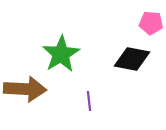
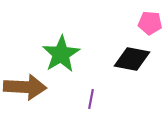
pink pentagon: moved 1 px left
brown arrow: moved 2 px up
purple line: moved 2 px right, 2 px up; rotated 18 degrees clockwise
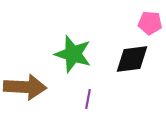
green star: moved 12 px right; rotated 24 degrees counterclockwise
black diamond: rotated 18 degrees counterclockwise
purple line: moved 3 px left
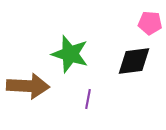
green star: moved 3 px left
black diamond: moved 2 px right, 2 px down
brown arrow: moved 3 px right, 1 px up
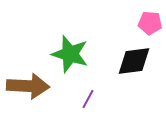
purple line: rotated 18 degrees clockwise
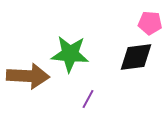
green star: rotated 12 degrees counterclockwise
black diamond: moved 2 px right, 4 px up
brown arrow: moved 10 px up
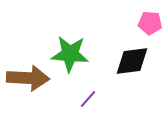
black diamond: moved 4 px left, 4 px down
brown arrow: moved 2 px down
purple line: rotated 12 degrees clockwise
